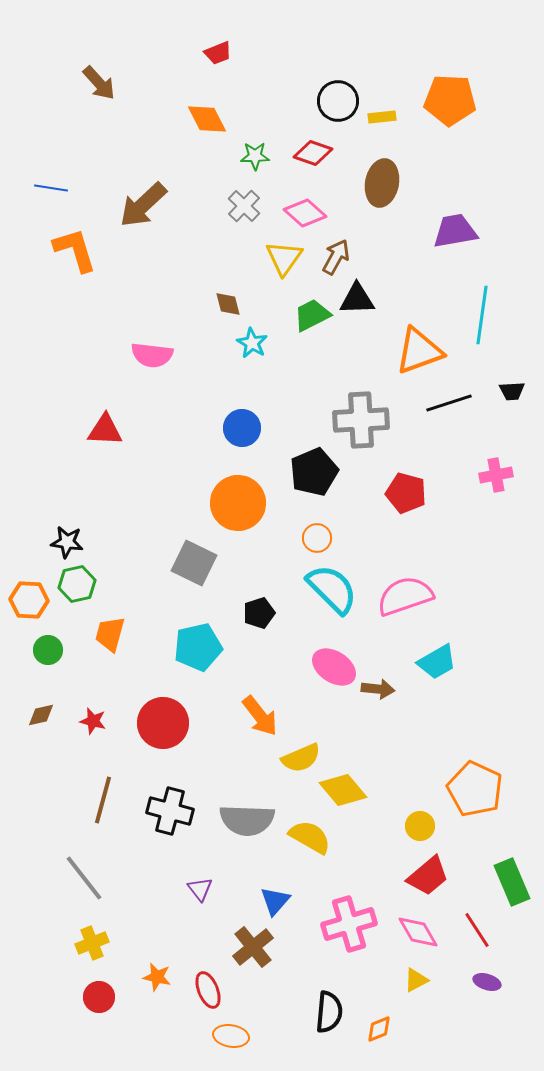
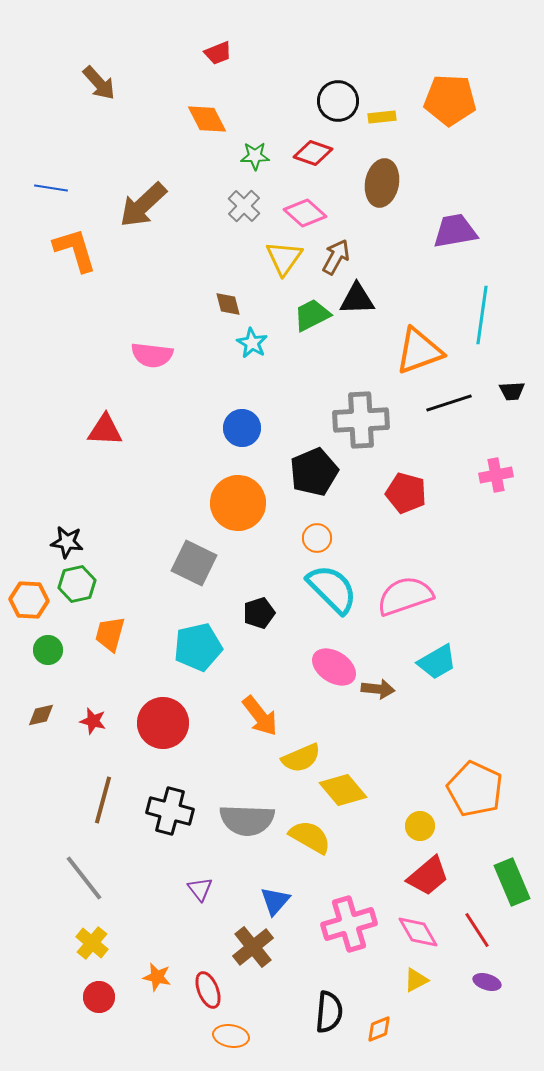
yellow cross at (92, 943): rotated 28 degrees counterclockwise
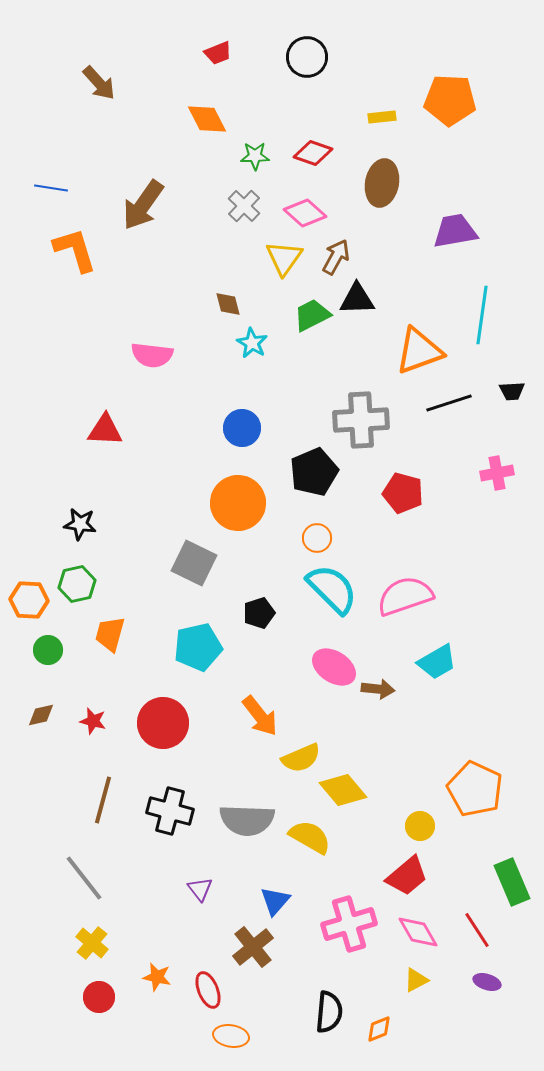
black circle at (338, 101): moved 31 px left, 44 px up
brown arrow at (143, 205): rotated 12 degrees counterclockwise
pink cross at (496, 475): moved 1 px right, 2 px up
red pentagon at (406, 493): moved 3 px left
black star at (67, 542): moved 13 px right, 18 px up
red trapezoid at (428, 876): moved 21 px left
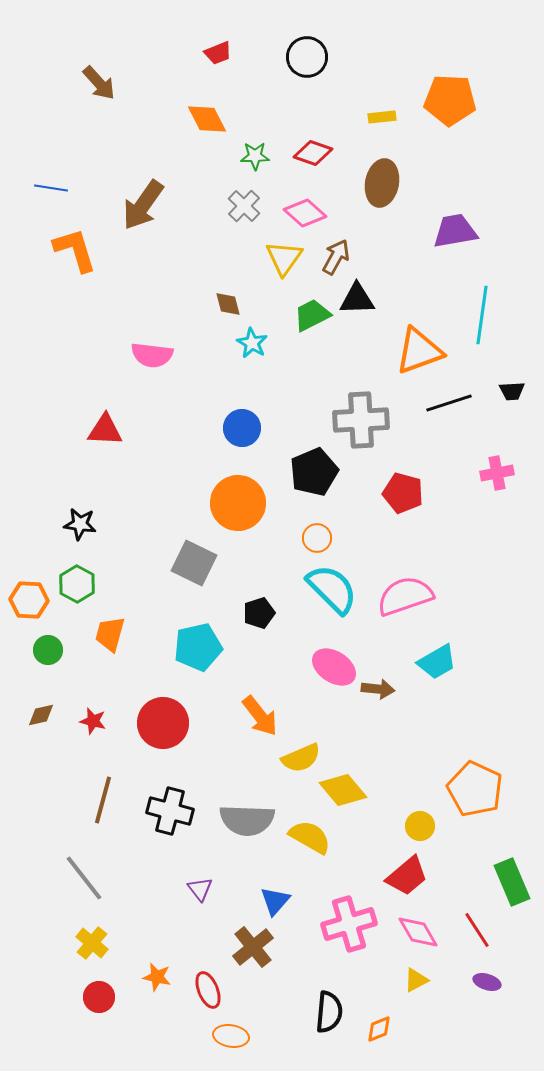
green hexagon at (77, 584): rotated 18 degrees counterclockwise
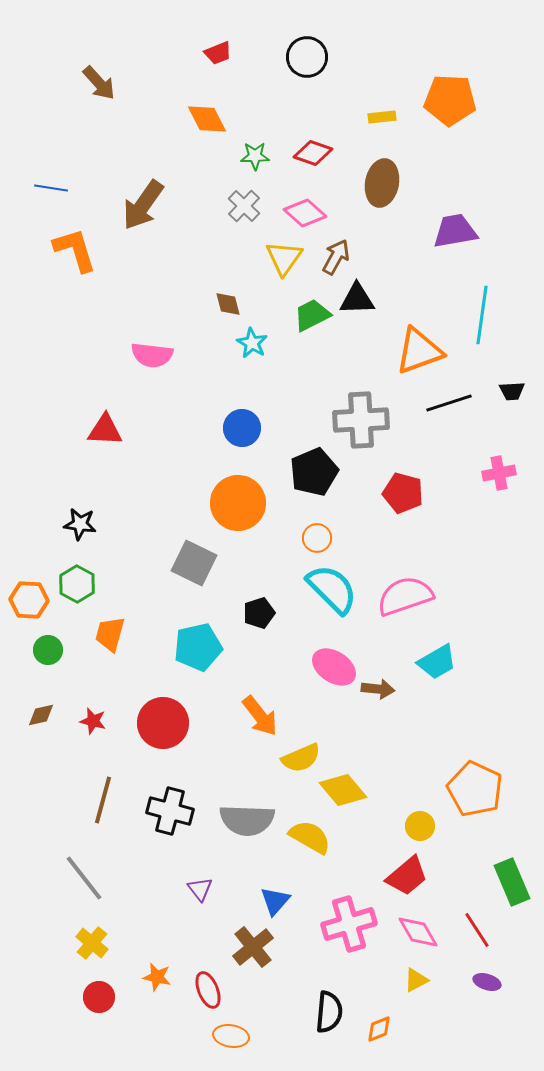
pink cross at (497, 473): moved 2 px right
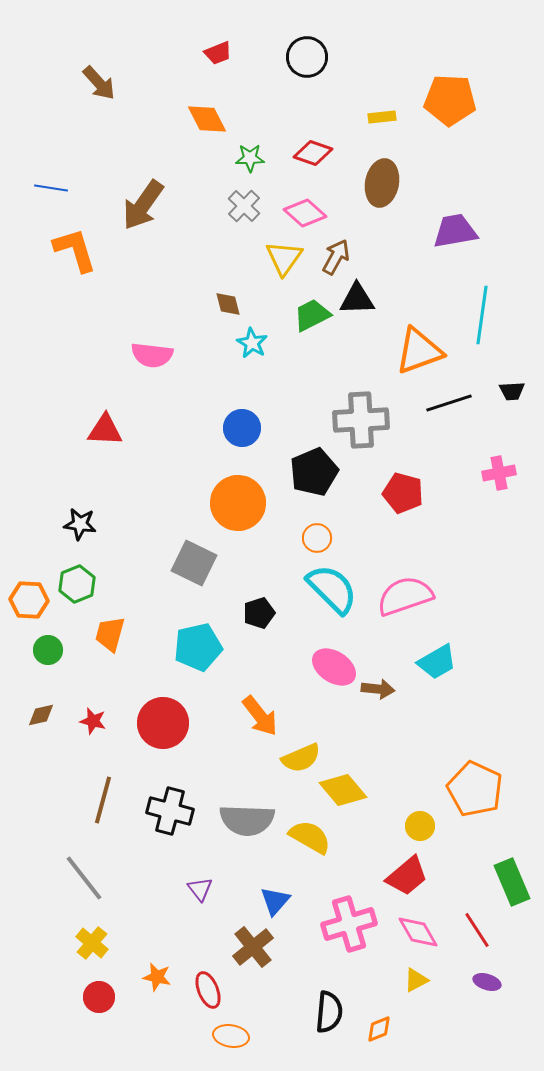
green star at (255, 156): moved 5 px left, 2 px down
green hexagon at (77, 584): rotated 9 degrees clockwise
